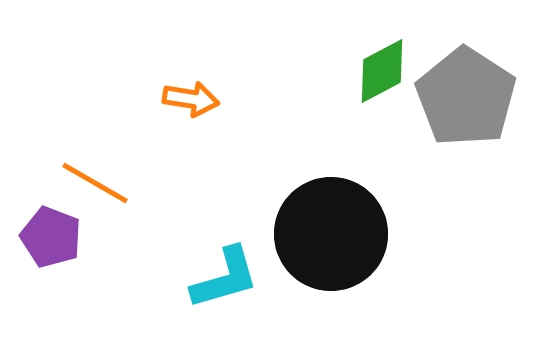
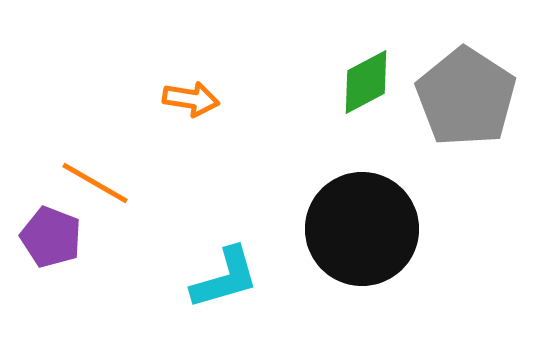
green diamond: moved 16 px left, 11 px down
black circle: moved 31 px right, 5 px up
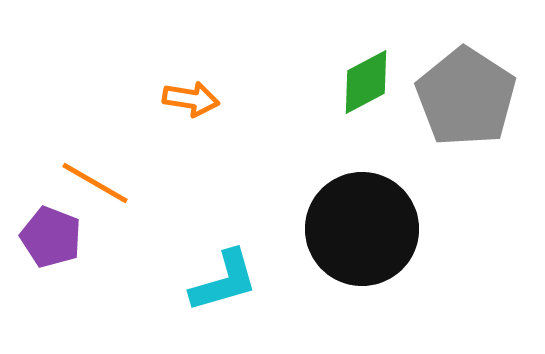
cyan L-shape: moved 1 px left, 3 px down
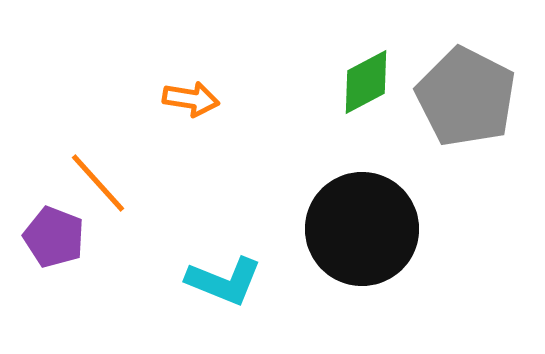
gray pentagon: rotated 6 degrees counterclockwise
orange line: moved 3 px right; rotated 18 degrees clockwise
purple pentagon: moved 3 px right
cyan L-shape: rotated 38 degrees clockwise
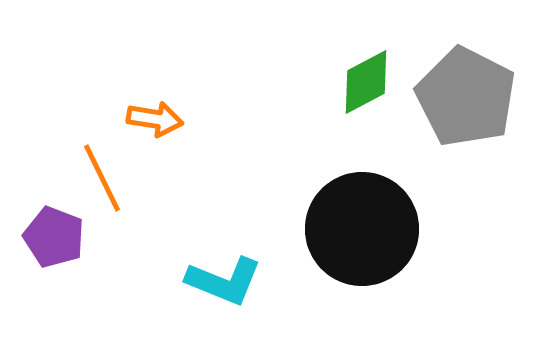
orange arrow: moved 36 px left, 20 px down
orange line: moved 4 px right, 5 px up; rotated 16 degrees clockwise
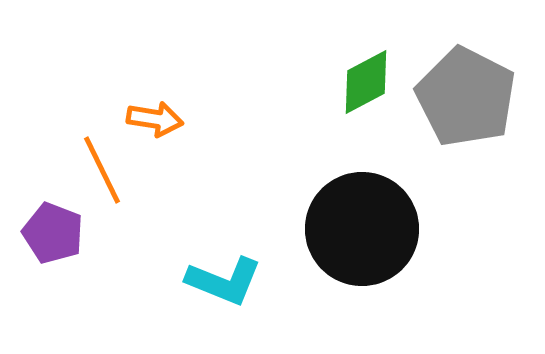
orange line: moved 8 px up
purple pentagon: moved 1 px left, 4 px up
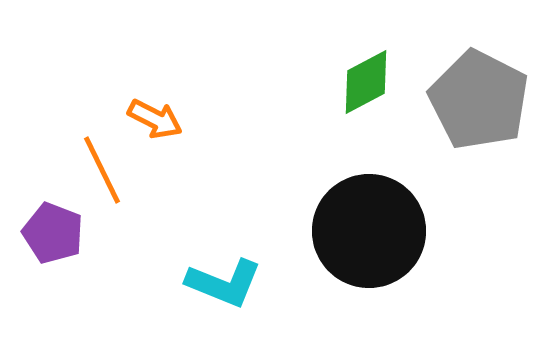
gray pentagon: moved 13 px right, 3 px down
orange arrow: rotated 18 degrees clockwise
black circle: moved 7 px right, 2 px down
cyan L-shape: moved 2 px down
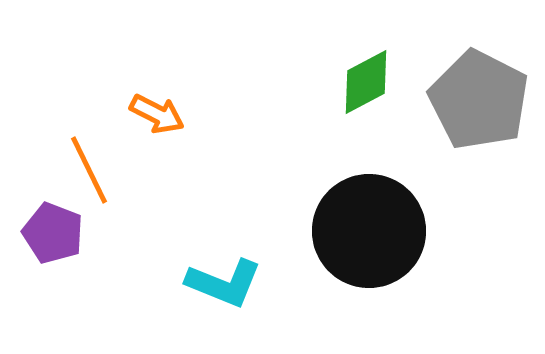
orange arrow: moved 2 px right, 5 px up
orange line: moved 13 px left
